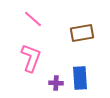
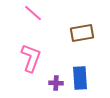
pink line: moved 6 px up
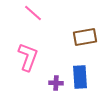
brown rectangle: moved 3 px right, 4 px down
pink L-shape: moved 3 px left, 1 px up
blue rectangle: moved 1 px up
